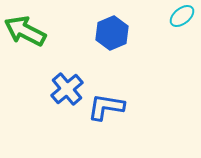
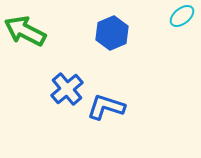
blue L-shape: rotated 9 degrees clockwise
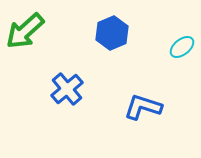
cyan ellipse: moved 31 px down
green arrow: rotated 69 degrees counterclockwise
blue L-shape: moved 37 px right
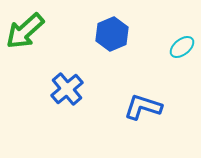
blue hexagon: moved 1 px down
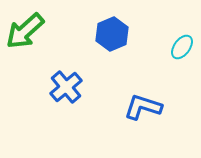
cyan ellipse: rotated 15 degrees counterclockwise
blue cross: moved 1 px left, 2 px up
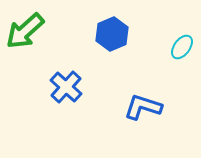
blue cross: rotated 8 degrees counterclockwise
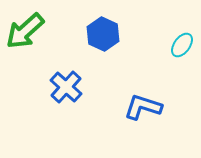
blue hexagon: moved 9 px left; rotated 12 degrees counterclockwise
cyan ellipse: moved 2 px up
